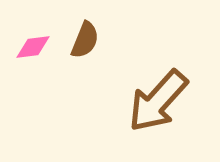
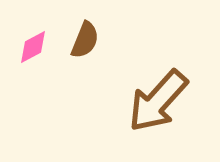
pink diamond: rotated 21 degrees counterclockwise
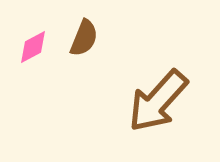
brown semicircle: moved 1 px left, 2 px up
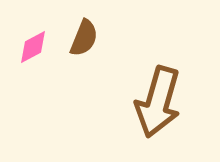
brown arrow: moved 1 px down; rotated 26 degrees counterclockwise
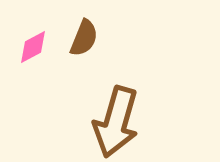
brown arrow: moved 42 px left, 20 px down
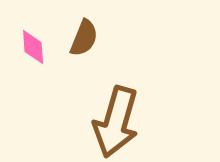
pink diamond: rotated 66 degrees counterclockwise
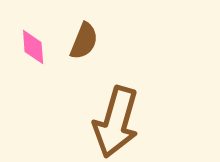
brown semicircle: moved 3 px down
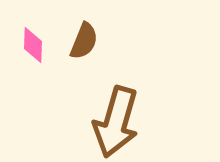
pink diamond: moved 2 px up; rotated 6 degrees clockwise
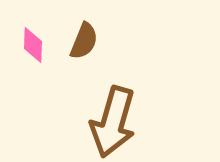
brown arrow: moved 3 px left
